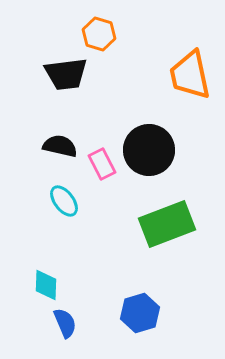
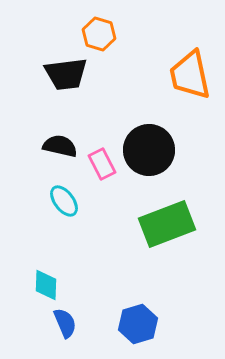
blue hexagon: moved 2 px left, 11 px down
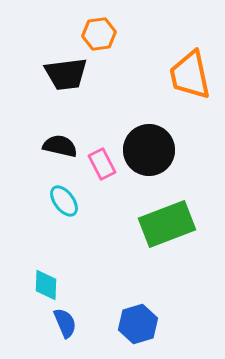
orange hexagon: rotated 24 degrees counterclockwise
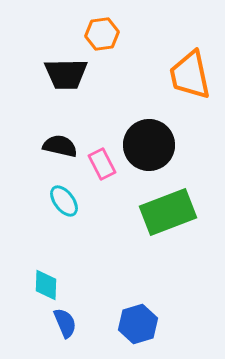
orange hexagon: moved 3 px right
black trapezoid: rotated 6 degrees clockwise
black circle: moved 5 px up
green rectangle: moved 1 px right, 12 px up
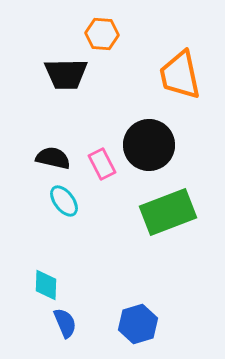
orange hexagon: rotated 12 degrees clockwise
orange trapezoid: moved 10 px left
black semicircle: moved 7 px left, 12 px down
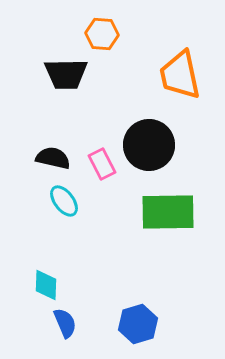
green rectangle: rotated 20 degrees clockwise
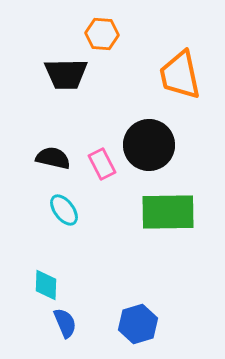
cyan ellipse: moved 9 px down
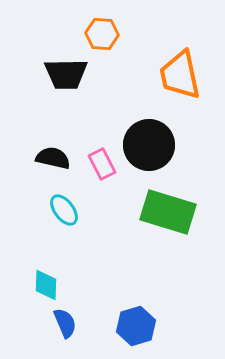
green rectangle: rotated 18 degrees clockwise
blue hexagon: moved 2 px left, 2 px down
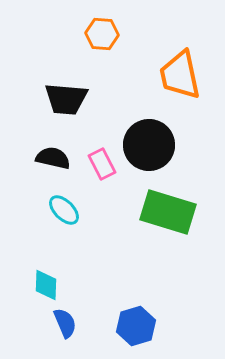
black trapezoid: moved 25 px down; rotated 6 degrees clockwise
cyan ellipse: rotated 8 degrees counterclockwise
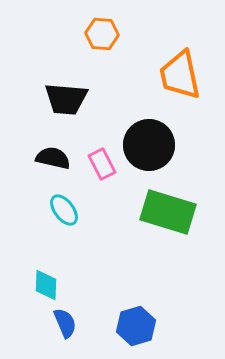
cyan ellipse: rotated 8 degrees clockwise
